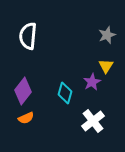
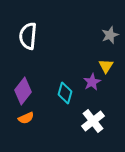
gray star: moved 3 px right
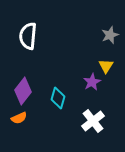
cyan diamond: moved 7 px left, 5 px down
orange semicircle: moved 7 px left
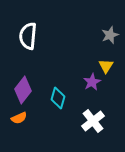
purple diamond: moved 1 px up
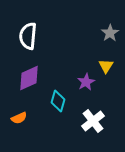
gray star: moved 2 px up; rotated 12 degrees counterclockwise
purple star: moved 6 px left
purple diamond: moved 6 px right, 12 px up; rotated 28 degrees clockwise
cyan diamond: moved 3 px down
